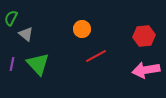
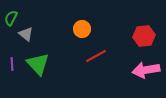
purple line: rotated 16 degrees counterclockwise
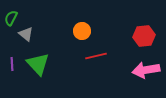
orange circle: moved 2 px down
red line: rotated 15 degrees clockwise
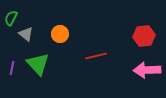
orange circle: moved 22 px left, 3 px down
purple line: moved 4 px down; rotated 16 degrees clockwise
pink arrow: moved 1 px right; rotated 8 degrees clockwise
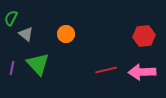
orange circle: moved 6 px right
red line: moved 10 px right, 14 px down
pink arrow: moved 5 px left, 2 px down
